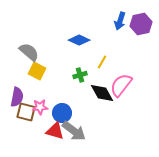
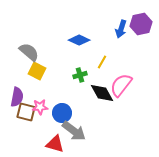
blue arrow: moved 1 px right, 8 px down
red triangle: moved 13 px down
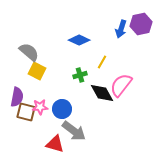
blue circle: moved 4 px up
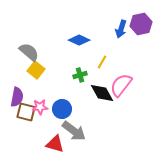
yellow square: moved 1 px left, 1 px up; rotated 12 degrees clockwise
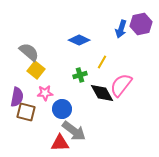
pink star: moved 5 px right, 14 px up
red triangle: moved 5 px right, 1 px up; rotated 18 degrees counterclockwise
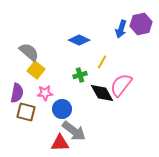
purple semicircle: moved 4 px up
